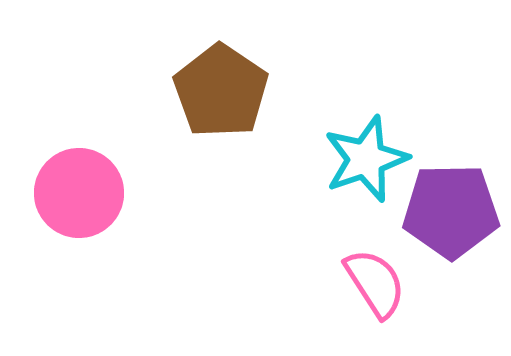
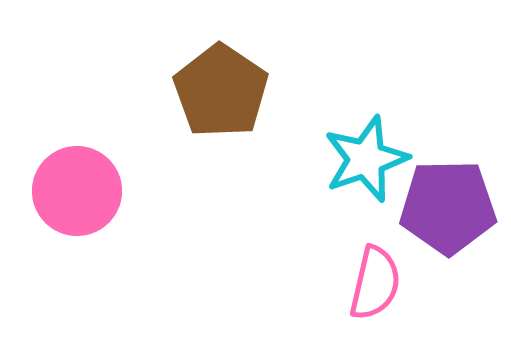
pink circle: moved 2 px left, 2 px up
purple pentagon: moved 3 px left, 4 px up
pink semicircle: rotated 46 degrees clockwise
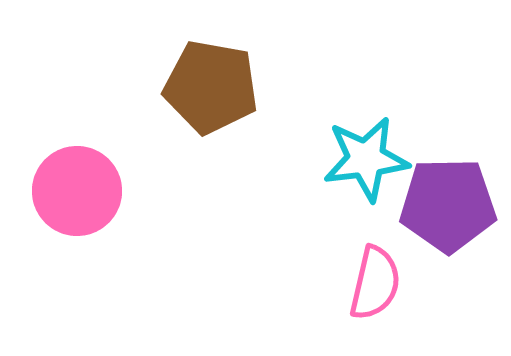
brown pentagon: moved 10 px left, 4 px up; rotated 24 degrees counterclockwise
cyan star: rotated 12 degrees clockwise
purple pentagon: moved 2 px up
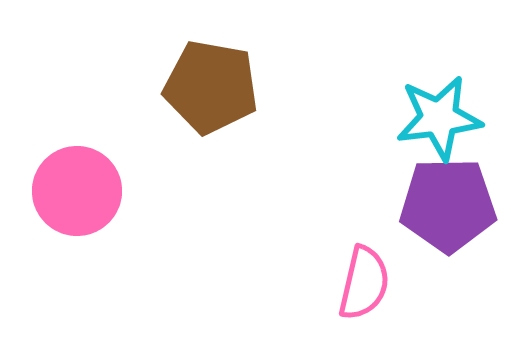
cyan star: moved 73 px right, 41 px up
pink semicircle: moved 11 px left
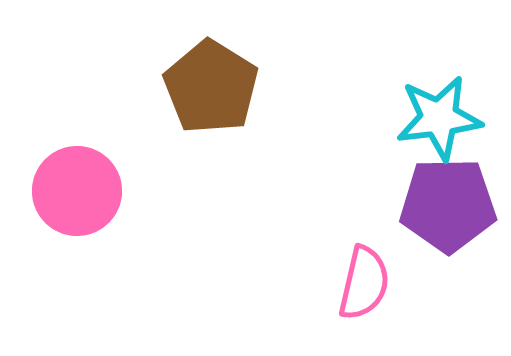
brown pentagon: rotated 22 degrees clockwise
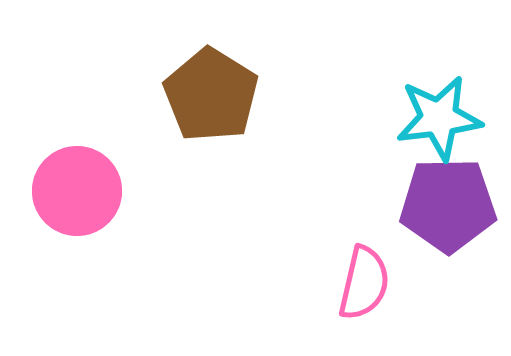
brown pentagon: moved 8 px down
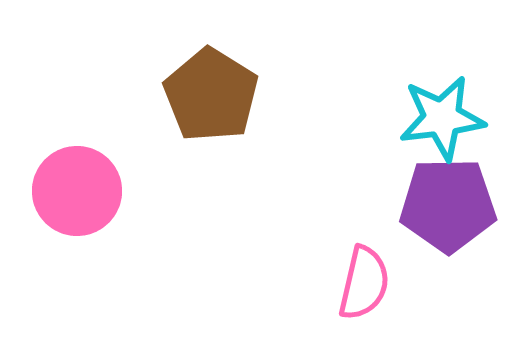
cyan star: moved 3 px right
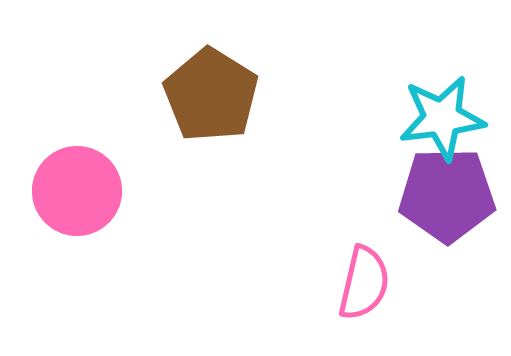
purple pentagon: moved 1 px left, 10 px up
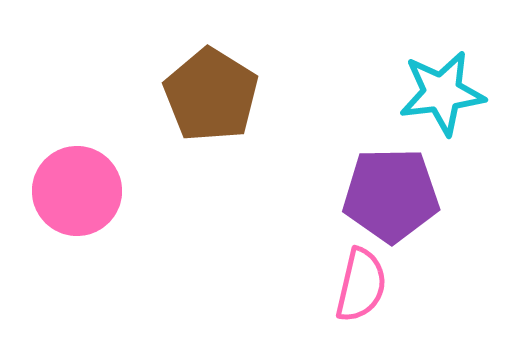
cyan star: moved 25 px up
purple pentagon: moved 56 px left
pink semicircle: moved 3 px left, 2 px down
